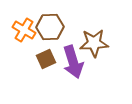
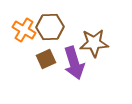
purple arrow: moved 1 px right, 1 px down
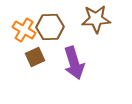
brown star: moved 2 px right, 24 px up
brown square: moved 11 px left, 2 px up
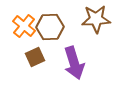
orange cross: moved 4 px up; rotated 10 degrees clockwise
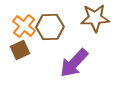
brown star: moved 1 px left, 1 px up
brown square: moved 15 px left, 7 px up
purple arrow: rotated 60 degrees clockwise
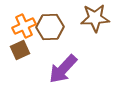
orange cross: rotated 25 degrees clockwise
purple arrow: moved 11 px left, 6 px down
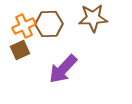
brown star: moved 2 px left
brown hexagon: moved 1 px left, 3 px up
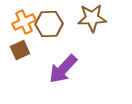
brown star: moved 1 px left
orange cross: moved 4 px up
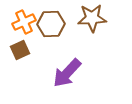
brown hexagon: moved 2 px right
purple arrow: moved 4 px right, 4 px down
